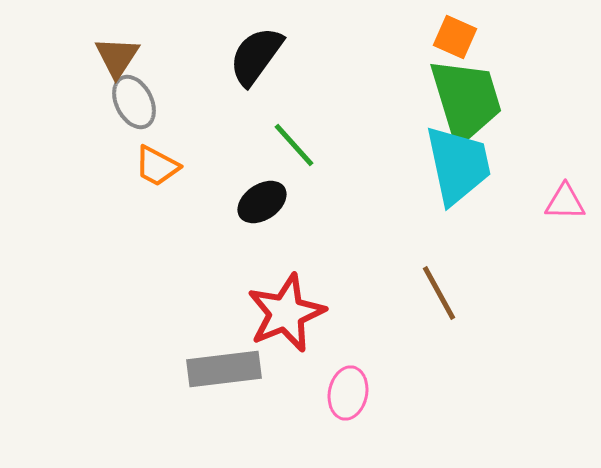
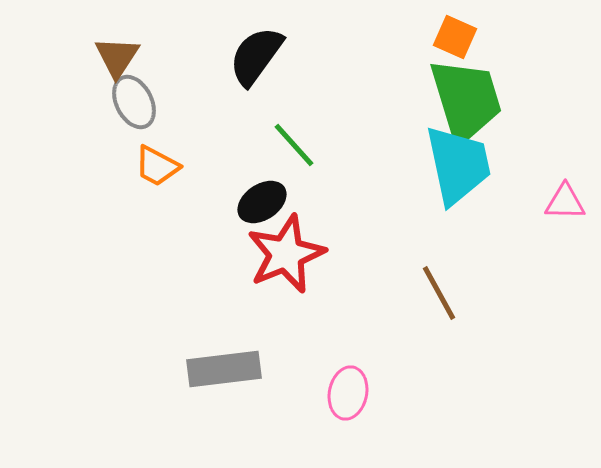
red star: moved 59 px up
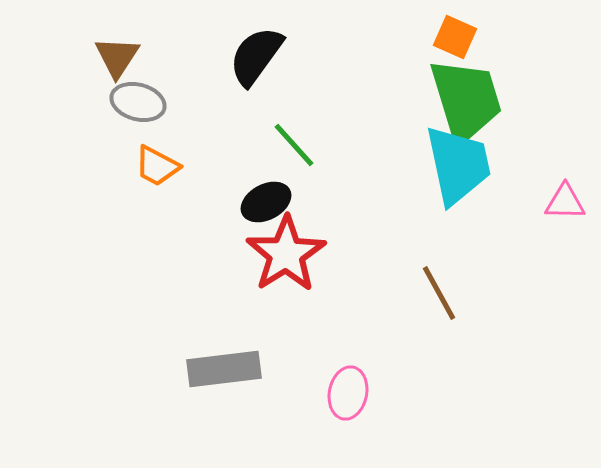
gray ellipse: moved 4 px right; rotated 48 degrees counterclockwise
black ellipse: moved 4 px right; rotated 6 degrees clockwise
red star: rotated 10 degrees counterclockwise
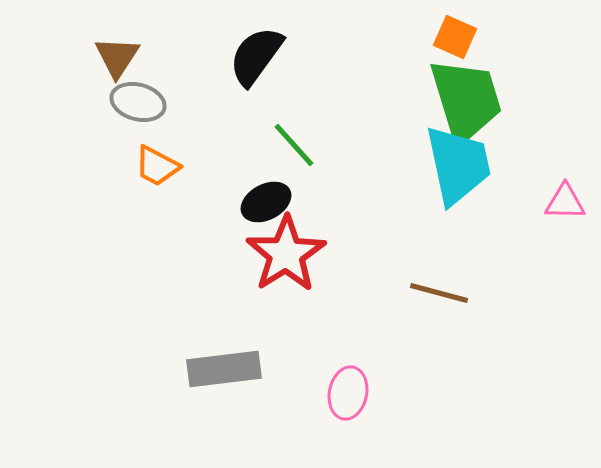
brown line: rotated 46 degrees counterclockwise
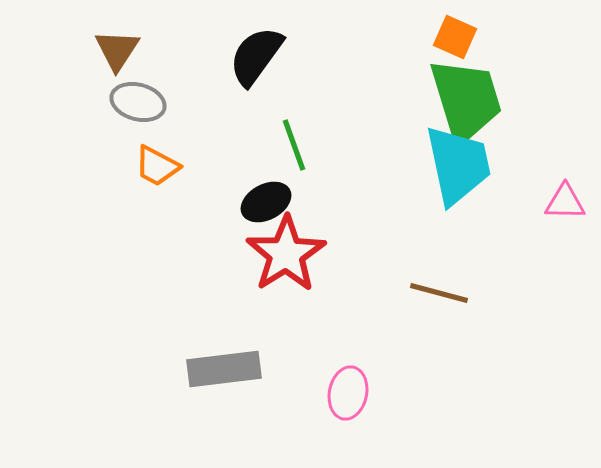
brown triangle: moved 7 px up
green line: rotated 22 degrees clockwise
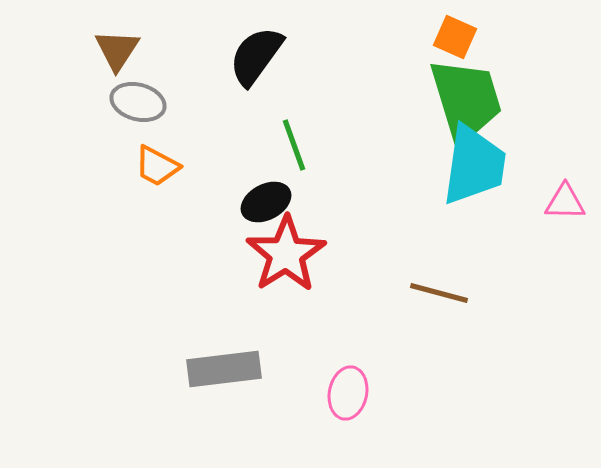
cyan trapezoid: moved 16 px right; rotated 20 degrees clockwise
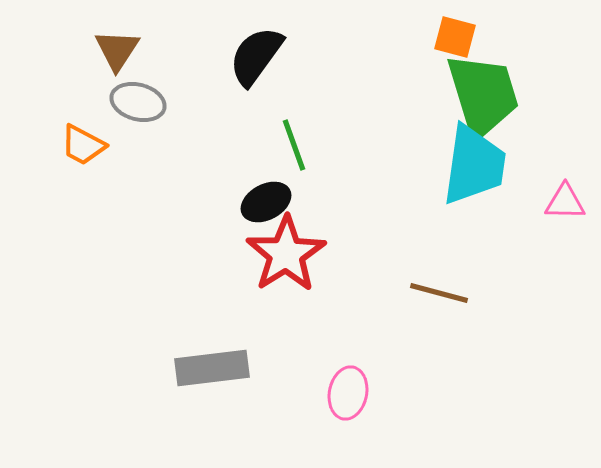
orange square: rotated 9 degrees counterclockwise
green trapezoid: moved 17 px right, 5 px up
orange trapezoid: moved 74 px left, 21 px up
gray rectangle: moved 12 px left, 1 px up
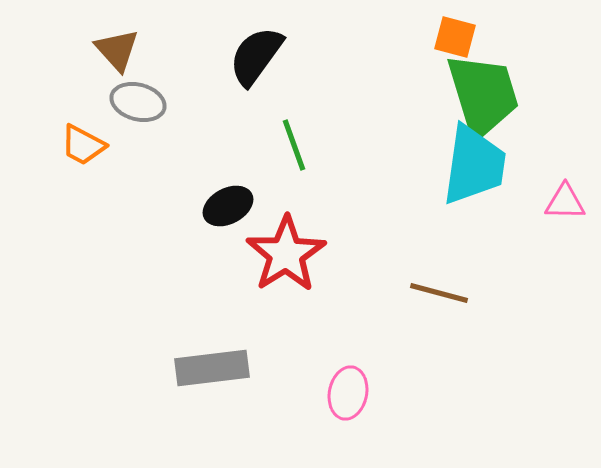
brown triangle: rotated 15 degrees counterclockwise
black ellipse: moved 38 px left, 4 px down
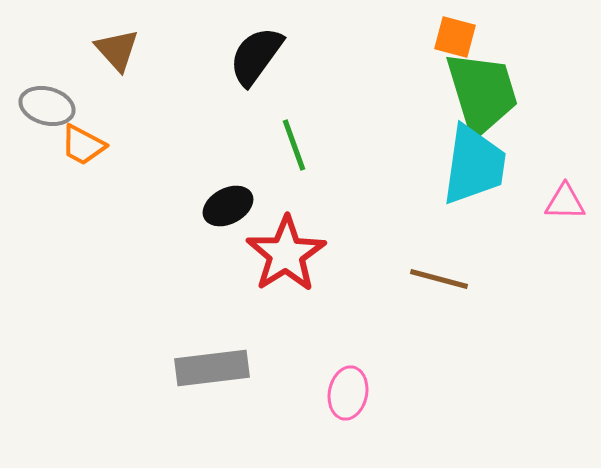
green trapezoid: moved 1 px left, 2 px up
gray ellipse: moved 91 px left, 4 px down
brown line: moved 14 px up
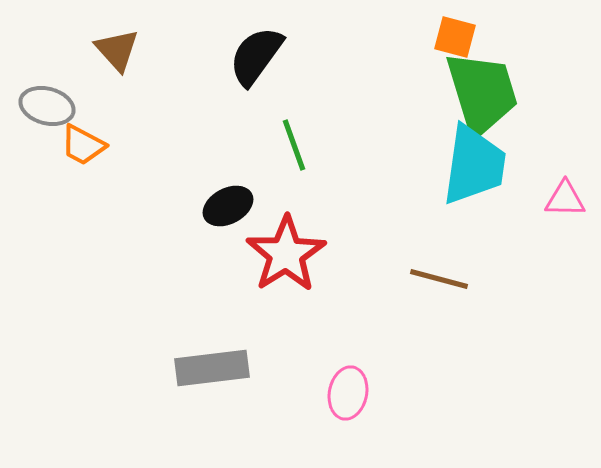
pink triangle: moved 3 px up
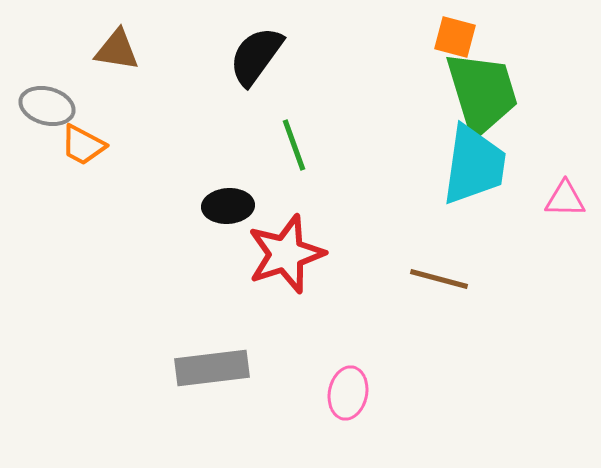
brown triangle: rotated 39 degrees counterclockwise
black ellipse: rotated 24 degrees clockwise
red star: rotated 14 degrees clockwise
